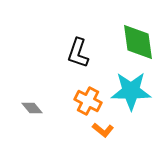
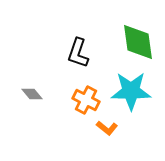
orange cross: moved 2 px left, 1 px up
gray diamond: moved 14 px up
orange L-shape: moved 4 px right, 2 px up
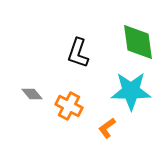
orange cross: moved 17 px left, 6 px down
orange L-shape: rotated 105 degrees clockwise
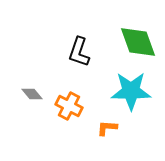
green diamond: rotated 12 degrees counterclockwise
black L-shape: moved 1 px right, 1 px up
orange L-shape: rotated 40 degrees clockwise
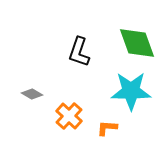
green diamond: moved 1 px left, 1 px down
gray diamond: rotated 20 degrees counterclockwise
orange cross: moved 10 px down; rotated 16 degrees clockwise
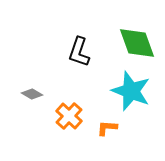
cyan star: rotated 21 degrees clockwise
